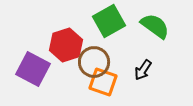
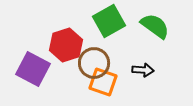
brown circle: moved 1 px down
black arrow: rotated 120 degrees counterclockwise
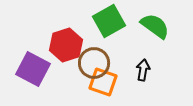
black arrow: rotated 85 degrees counterclockwise
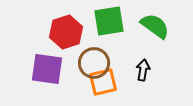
green square: rotated 20 degrees clockwise
red hexagon: moved 13 px up
purple square: moved 14 px right; rotated 20 degrees counterclockwise
orange square: rotated 32 degrees counterclockwise
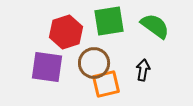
purple square: moved 2 px up
orange square: moved 3 px right, 2 px down
